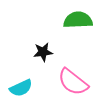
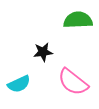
cyan semicircle: moved 2 px left, 4 px up
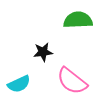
pink semicircle: moved 1 px left, 1 px up
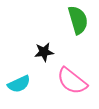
green semicircle: rotated 76 degrees clockwise
black star: moved 1 px right
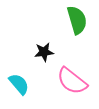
green semicircle: moved 1 px left
cyan semicircle: rotated 105 degrees counterclockwise
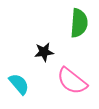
green semicircle: moved 2 px right, 3 px down; rotated 20 degrees clockwise
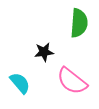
cyan semicircle: moved 1 px right, 1 px up
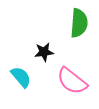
cyan semicircle: moved 1 px right, 6 px up
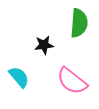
black star: moved 7 px up
cyan semicircle: moved 2 px left
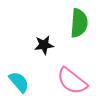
cyan semicircle: moved 5 px down
